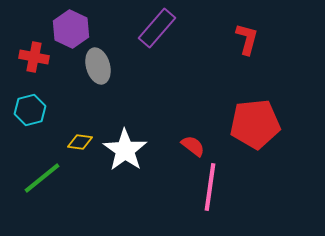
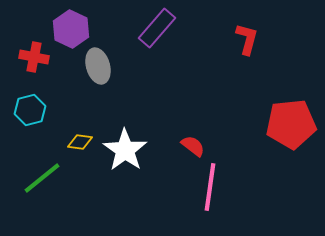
red pentagon: moved 36 px right
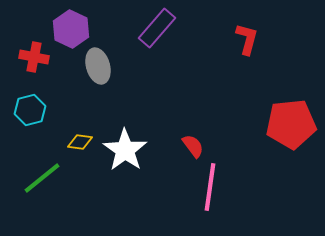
red semicircle: rotated 15 degrees clockwise
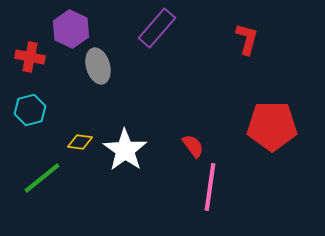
red cross: moved 4 px left
red pentagon: moved 19 px left, 2 px down; rotated 6 degrees clockwise
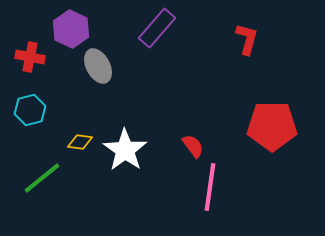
gray ellipse: rotated 12 degrees counterclockwise
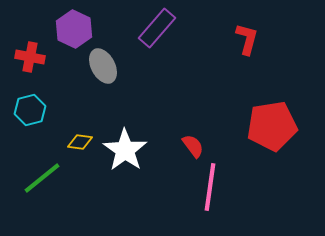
purple hexagon: moved 3 px right
gray ellipse: moved 5 px right
red pentagon: rotated 9 degrees counterclockwise
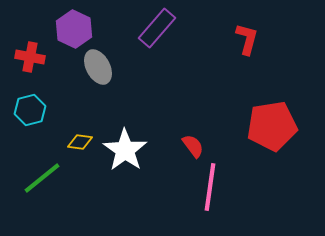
gray ellipse: moved 5 px left, 1 px down
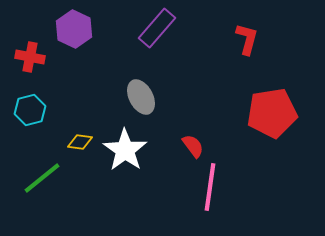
gray ellipse: moved 43 px right, 30 px down
red pentagon: moved 13 px up
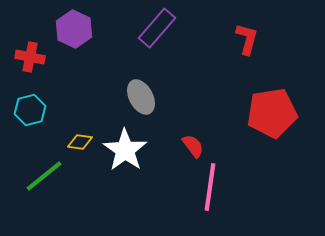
green line: moved 2 px right, 2 px up
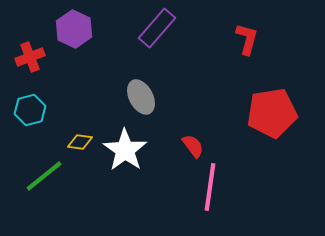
red cross: rotated 32 degrees counterclockwise
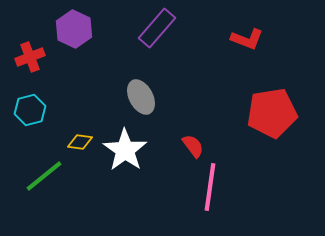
red L-shape: rotated 96 degrees clockwise
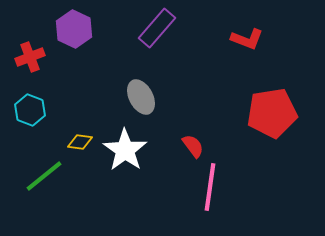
cyan hexagon: rotated 24 degrees counterclockwise
